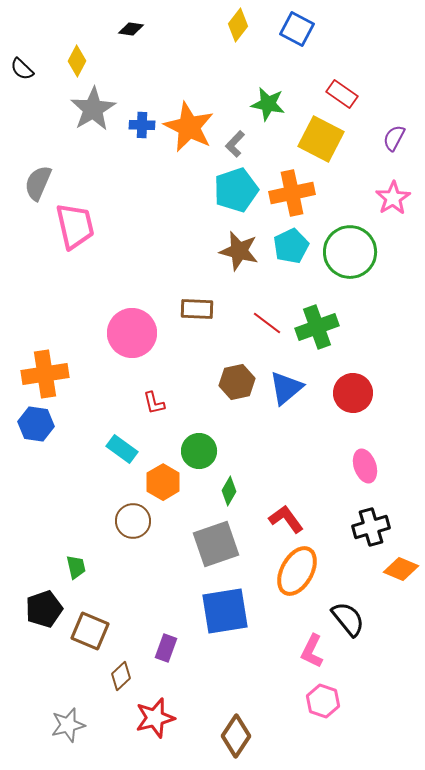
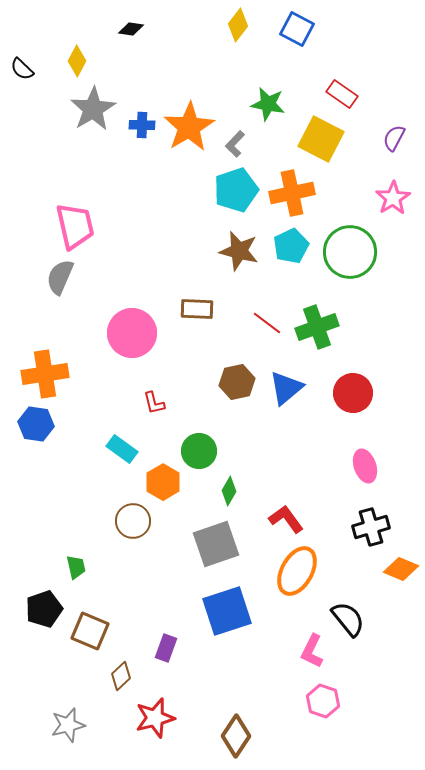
orange star at (189, 127): rotated 15 degrees clockwise
gray semicircle at (38, 183): moved 22 px right, 94 px down
blue square at (225, 611): moved 2 px right; rotated 9 degrees counterclockwise
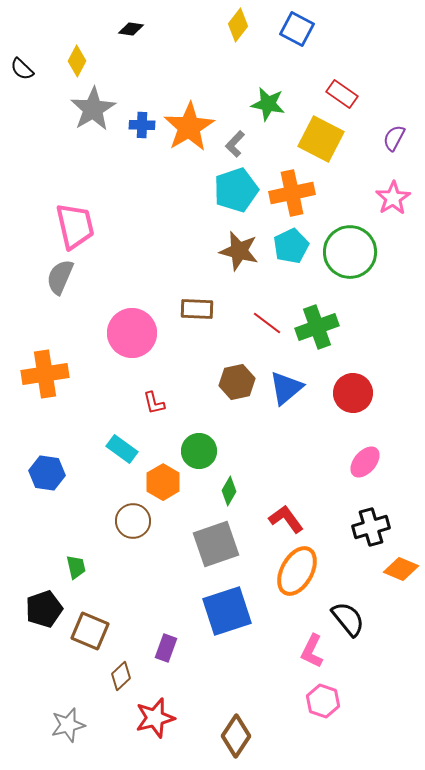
blue hexagon at (36, 424): moved 11 px right, 49 px down
pink ellipse at (365, 466): moved 4 px up; rotated 60 degrees clockwise
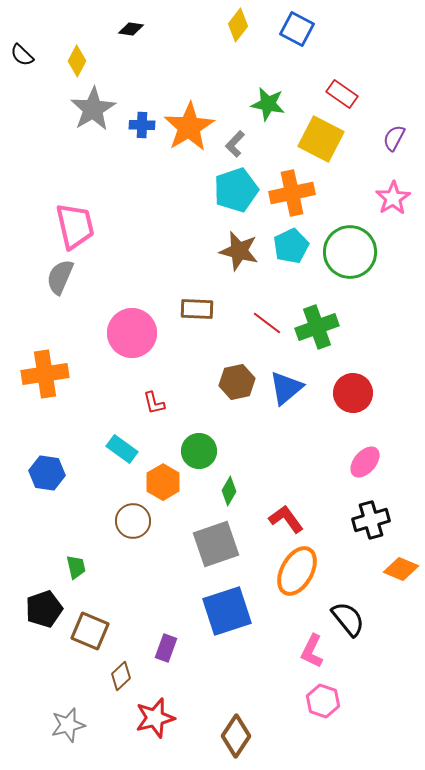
black semicircle at (22, 69): moved 14 px up
black cross at (371, 527): moved 7 px up
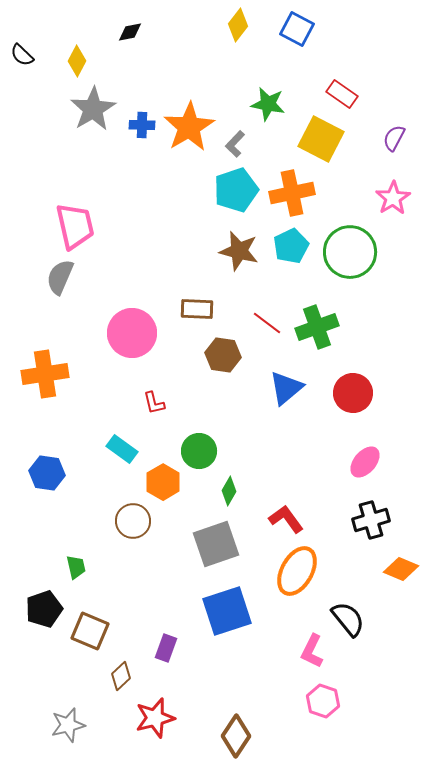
black diamond at (131, 29): moved 1 px left, 3 px down; rotated 20 degrees counterclockwise
brown hexagon at (237, 382): moved 14 px left, 27 px up; rotated 20 degrees clockwise
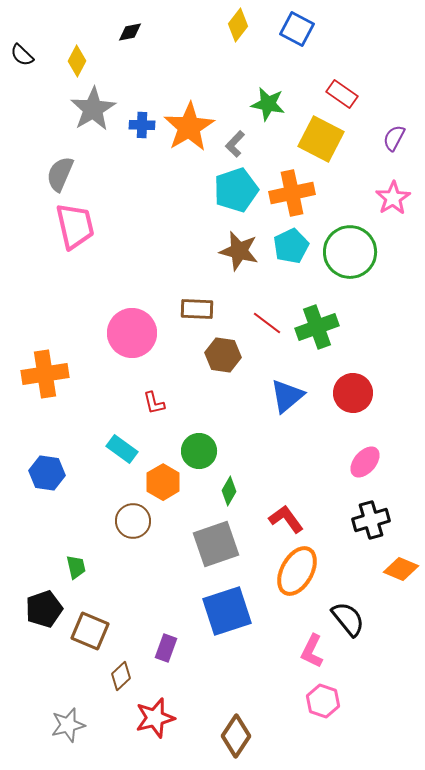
gray semicircle at (60, 277): moved 103 px up
blue triangle at (286, 388): moved 1 px right, 8 px down
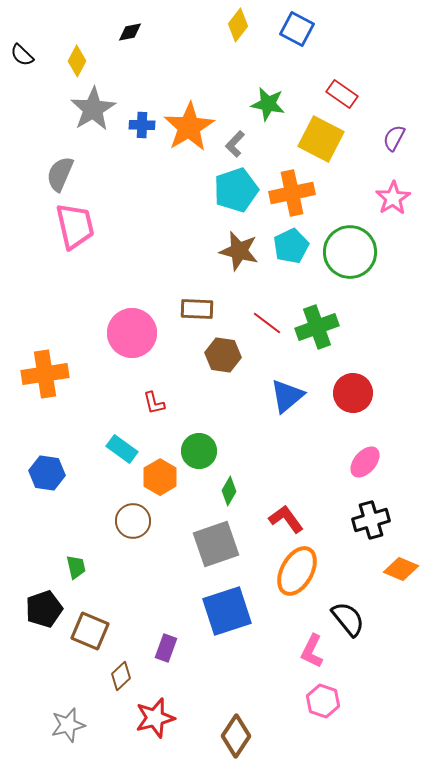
orange hexagon at (163, 482): moved 3 px left, 5 px up
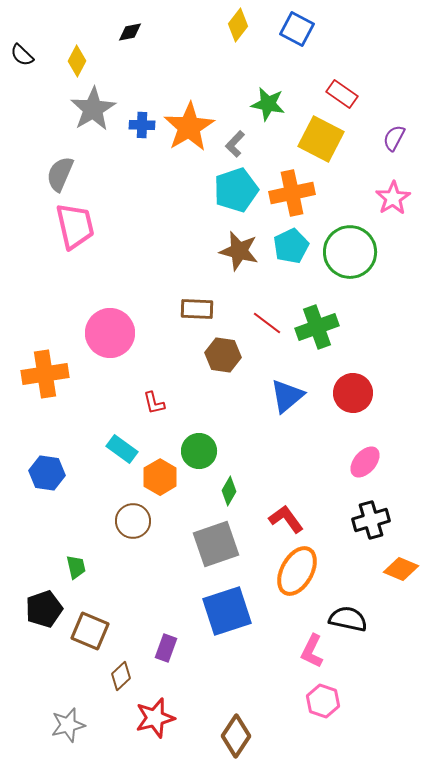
pink circle at (132, 333): moved 22 px left
black semicircle at (348, 619): rotated 39 degrees counterclockwise
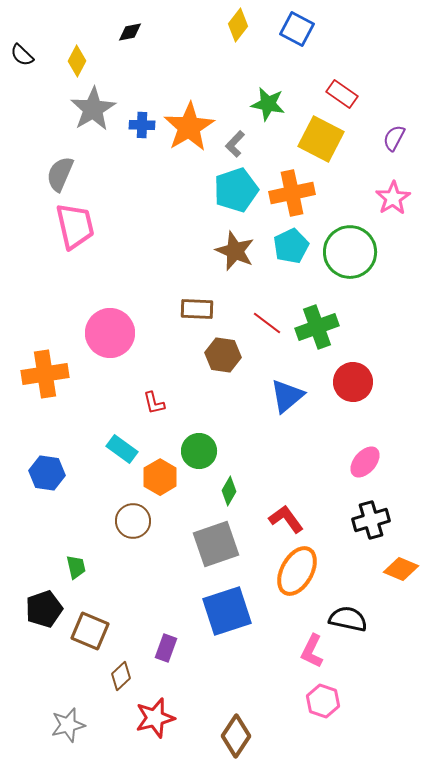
brown star at (239, 251): moved 4 px left; rotated 9 degrees clockwise
red circle at (353, 393): moved 11 px up
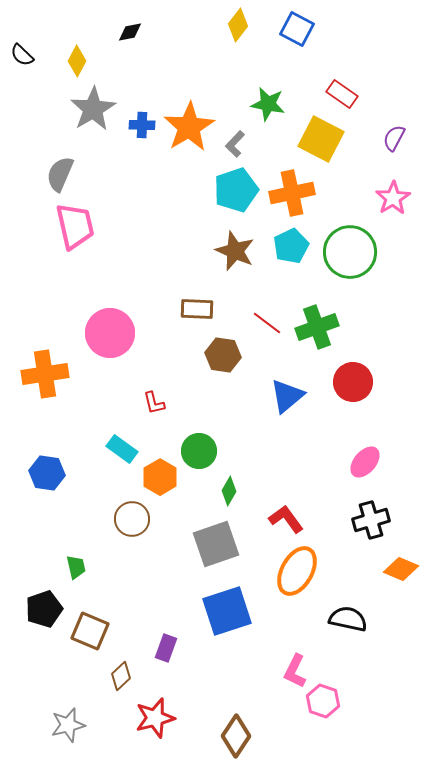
brown circle at (133, 521): moved 1 px left, 2 px up
pink L-shape at (312, 651): moved 17 px left, 20 px down
